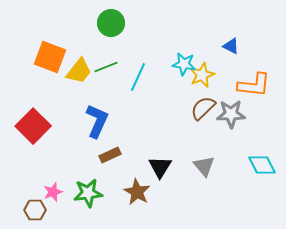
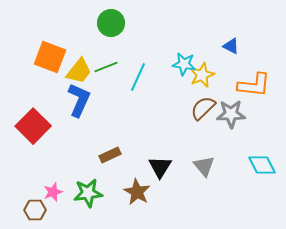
blue L-shape: moved 18 px left, 21 px up
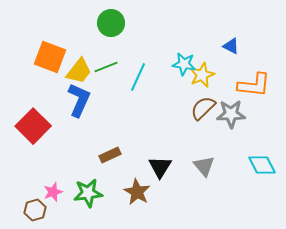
brown hexagon: rotated 15 degrees counterclockwise
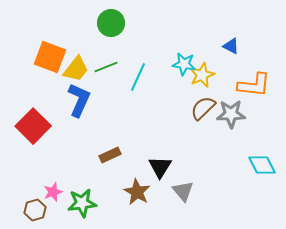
yellow trapezoid: moved 3 px left, 2 px up
gray triangle: moved 21 px left, 25 px down
green star: moved 6 px left, 10 px down
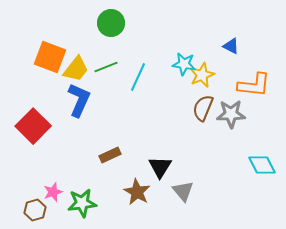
brown semicircle: rotated 24 degrees counterclockwise
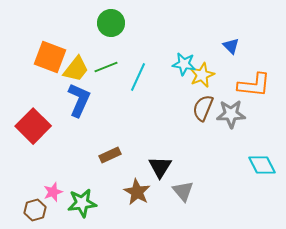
blue triangle: rotated 18 degrees clockwise
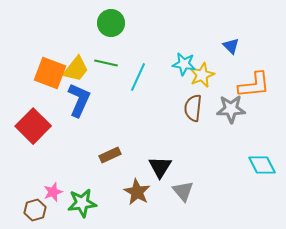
orange square: moved 16 px down
green line: moved 4 px up; rotated 35 degrees clockwise
orange L-shape: rotated 12 degrees counterclockwise
brown semicircle: moved 10 px left; rotated 16 degrees counterclockwise
gray star: moved 5 px up
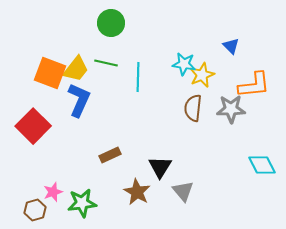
cyan line: rotated 24 degrees counterclockwise
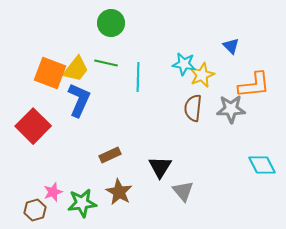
brown star: moved 18 px left
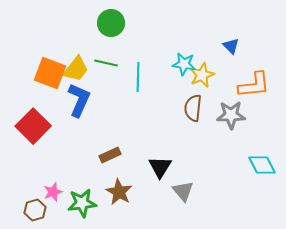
gray star: moved 6 px down
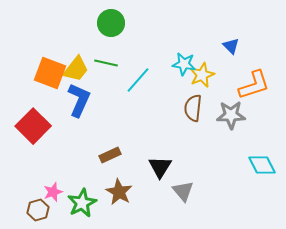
cyan line: moved 3 px down; rotated 40 degrees clockwise
orange L-shape: rotated 12 degrees counterclockwise
green star: rotated 20 degrees counterclockwise
brown hexagon: moved 3 px right
